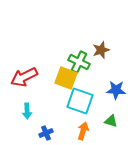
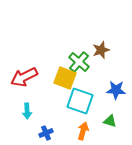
green cross: rotated 15 degrees clockwise
yellow square: moved 1 px left
green triangle: moved 1 px left
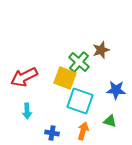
blue cross: moved 6 px right; rotated 32 degrees clockwise
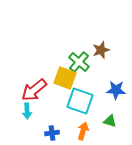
red arrow: moved 10 px right, 13 px down; rotated 12 degrees counterclockwise
blue cross: rotated 16 degrees counterclockwise
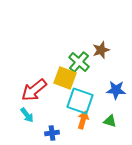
cyan arrow: moved 4 px down; rotated 35 degrees counterclockwise
orange arrow: moved 11 px up
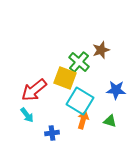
cyan square: rotated 12 degrees clockwise
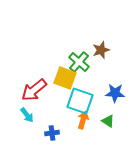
blue star: moved 1 px left, 3 px down
cyan square: rotated 12 degrees counterclockwise
green triangle: moved 2 px left; rotated 16 degrees clockwise
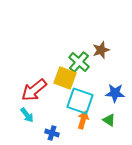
green triangle: moved 1 px right, 1 px up
blue cross: rotated 24 degrees clockwise
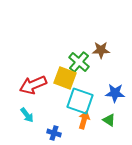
brown star: rotated 18 degrees clockwise
red arrow: moved 1 px left, 5 px up; rotated 16 degrees clockwise
orange arrow: moved 1 px right
blue cross: moved 2 px right
